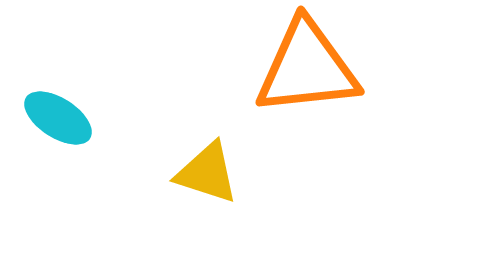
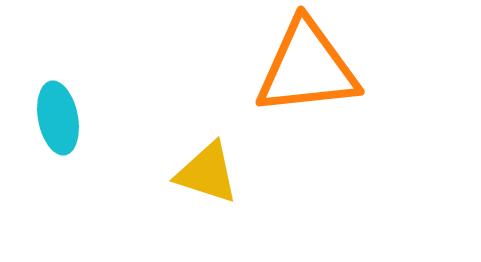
cyan ellipse: rotated 46 degrees clockwise
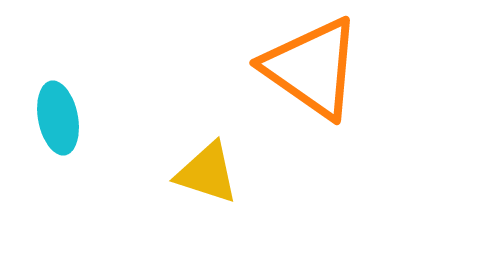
orange triangle: moved 5 px right; rotated 41 degrees clockwise
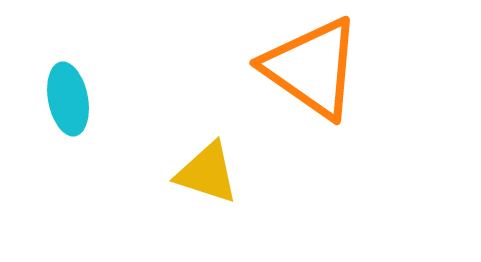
cyan ellipse: moved 10 px right, 19 px up
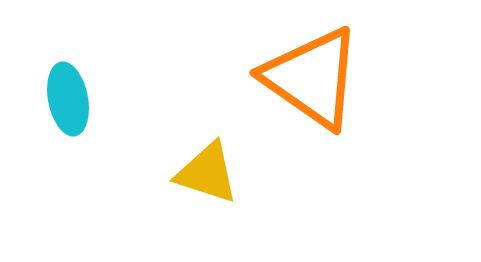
orange triangle: moved 10 px down
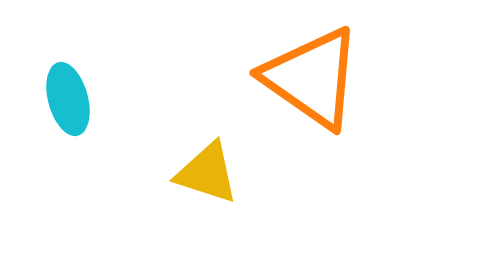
cyan ellipse: rotated 4 degrees counterclockwise
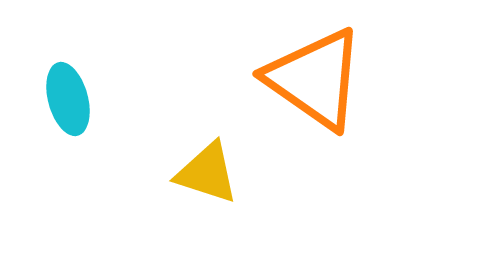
orange triangle: moved 3 px right, 1 px down
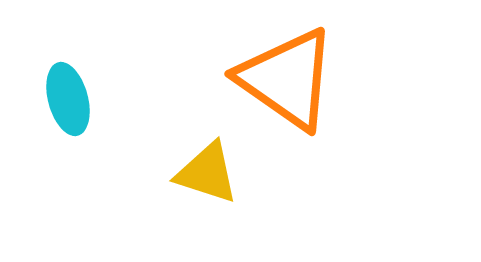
orange triangle: moved 28 px left
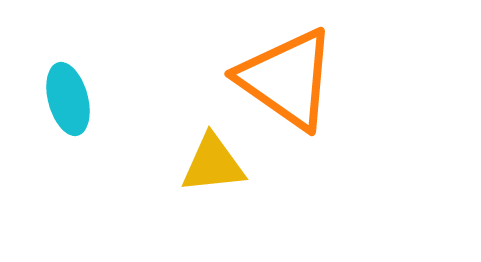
yellow triangle: moved 6 px right, 9 px up; rotated 24 degrees counterclockwise
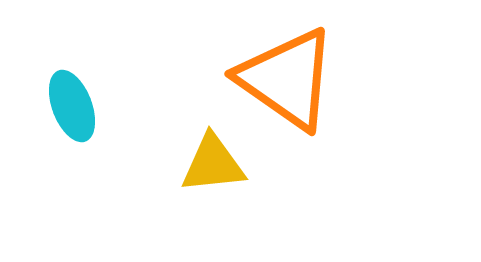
cyan ellipse: moved 4 px right, 7 px down; rotated 6 degrees counterclockwise
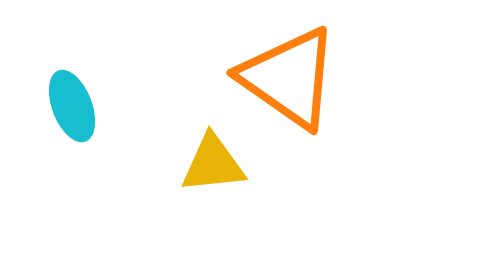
orange triangle: moved 2 px right, 1 px up
